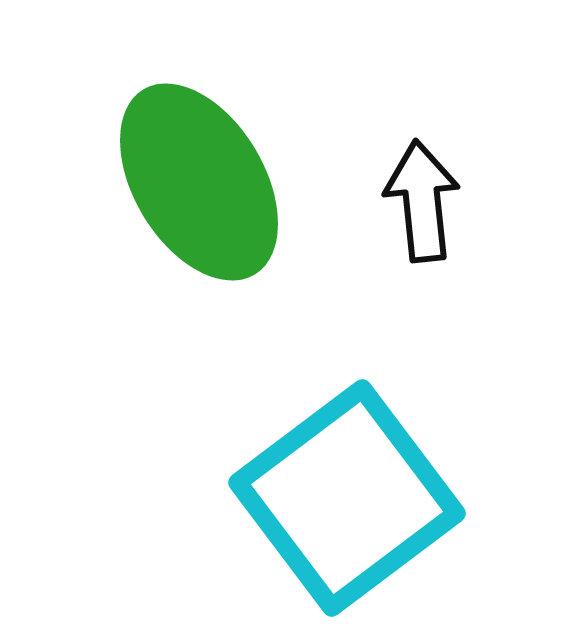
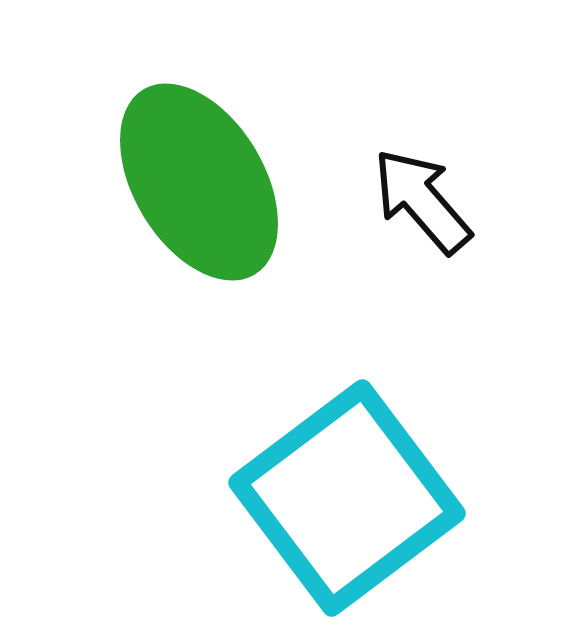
black arrow: rotated 35 degrees counterclockwise
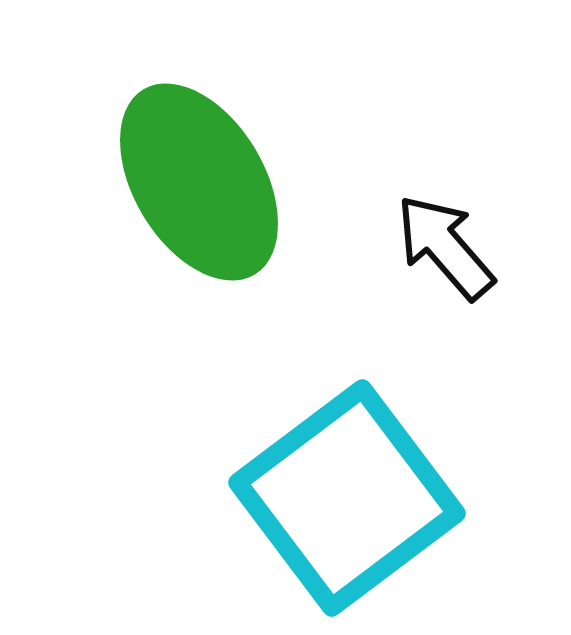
black arrow: moved 23 px right, 46 px down
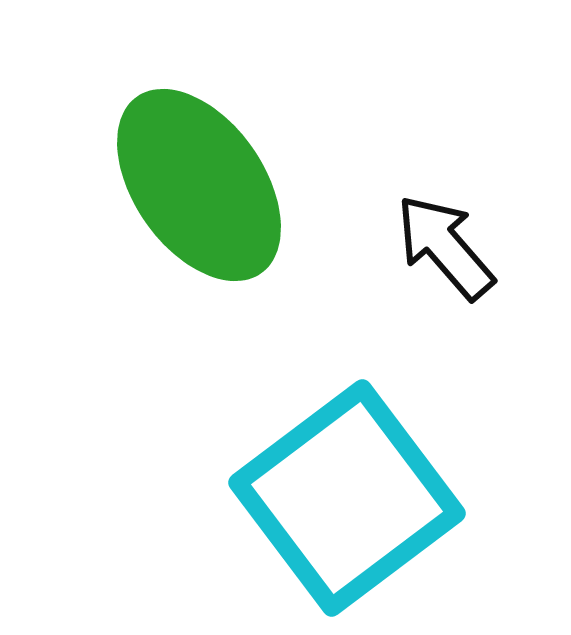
green ellipse: moved 3 px down; rotated 4 degrees counterclockwise
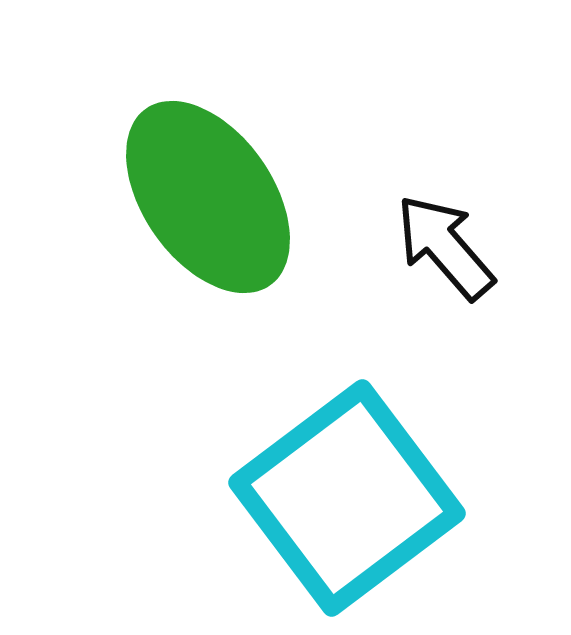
green ellipse: moved 9 px right, 12 px down
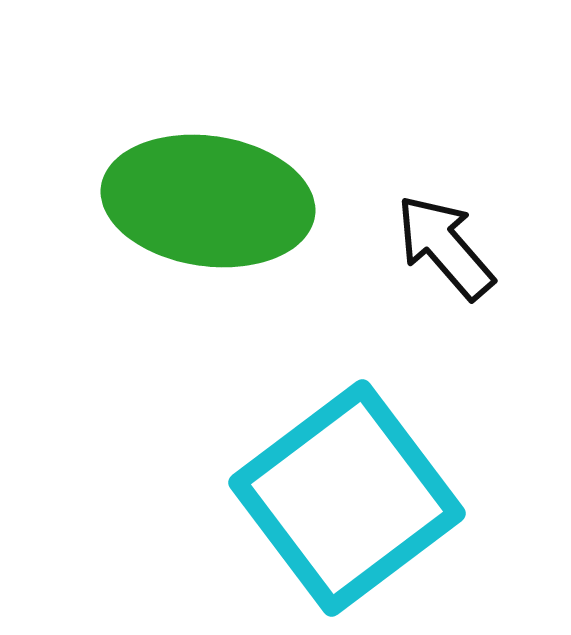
green ellipse: moved 4 px down; rotated 47 degrees counterclockwise
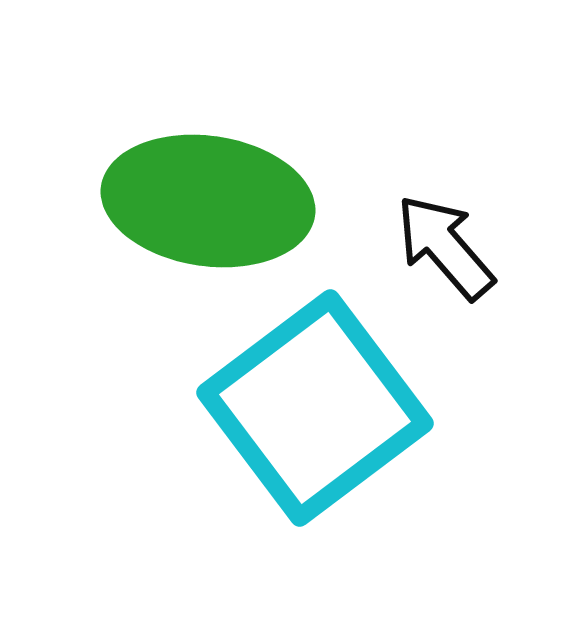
cyan square: moved 32 px left, 90 px up
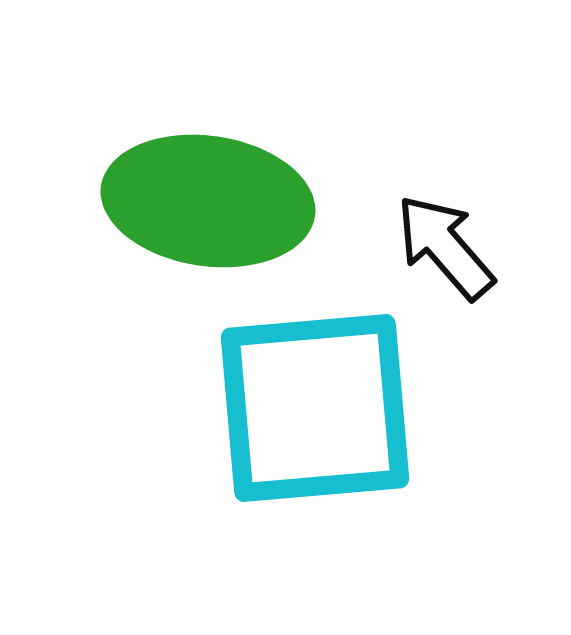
cyan square: rotated 32 degrees clockwise
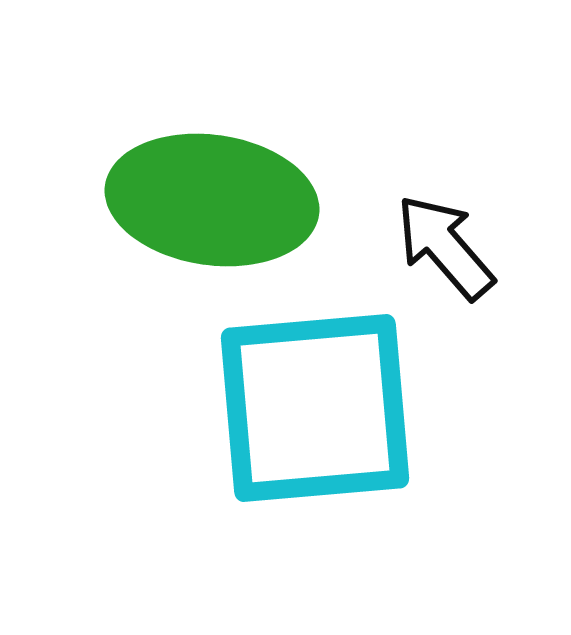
green ellipse: moved 4 px right, 1 px up
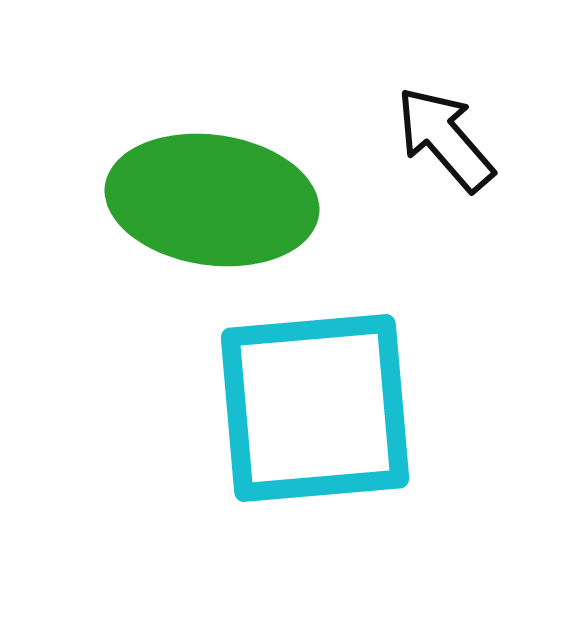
black arrow: moved 108 px up
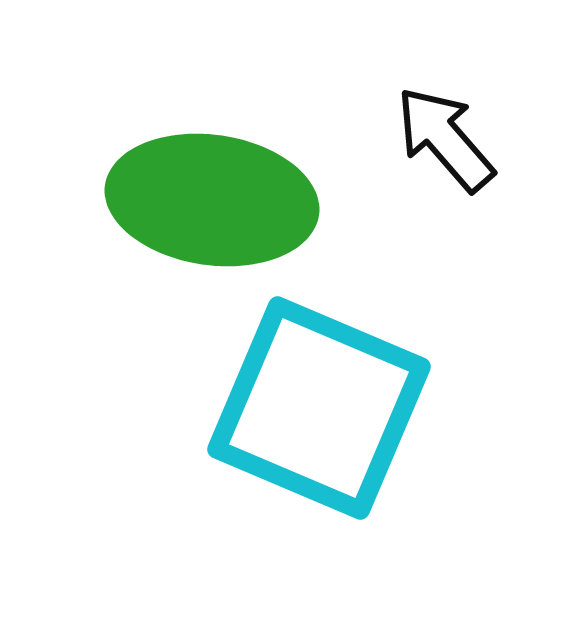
cyan square: moved 4 px right; rotated 28 degrees clockwise
